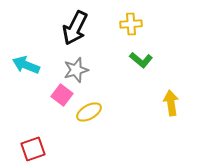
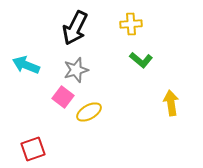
pink square: moved 1 px right, 2 px down
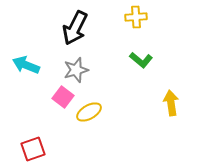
yellow cross: moved 5 px right, 7 px up
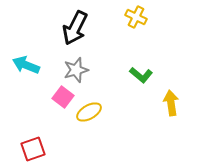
yellow cross: rotated 30 degrees clockwise
green L-shape: moved 15 px down
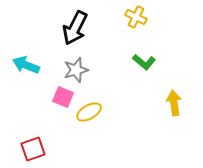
green L-shape: moved 3 px right, 13 px up
pink square: rotated 15 degrees counterclockwise
yellow arrow: moved 3 px right
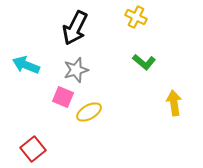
red square: rotated 20 degrees counterclockwise
